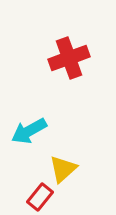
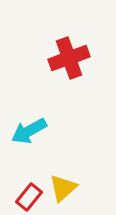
yellow triangle: moved 19 px down
red rectangle: moved 11 px left
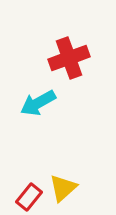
cyan arrow: moved 9 px right, 28 px up
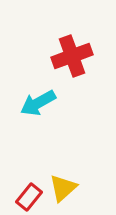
red cross: moved 3 px right, 2 px up
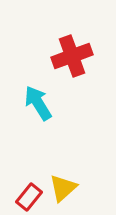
cyan arrow: rotated 87 degrees clockwise
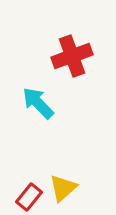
cyan arrow: rotated 12 degrees counterclockwise
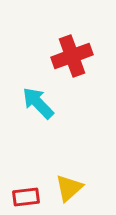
yellow triangle: moved 6 px right
red rectangle: moved 3 px left; rotated 44 degrees clockwise
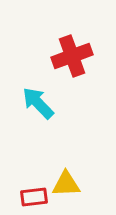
yellow triangle: moved 3 px left, 4 px up; rotated 40 degrees clockwise
red rectangle: moved 8 px right
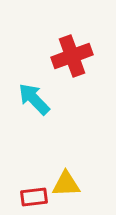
cyan arrow: moved 4 px left, 4 px up
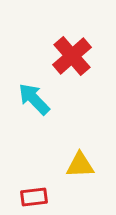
red cross: rotated 21 degrees counterclockwise
yellow triangle: moved 14 px right, 19 px up
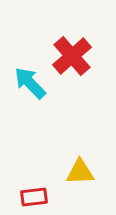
cyan arrow: moved 4 px left, 16 px up
yellow triangle: moved 7 px down
